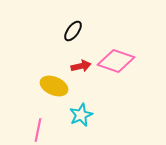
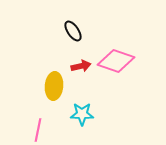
black ellipse: rotated 70 degrees counterclockwise
yellow ellipse: rotated 72 degrees clockwise
cyan star: moved 1 px right, 1 px up; rotated 25 degrees clockwise
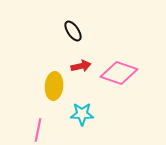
pink diamond: moved 3 px right, 12 px down
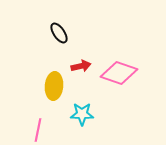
black ellipse: moved 14 px left, 2 px down
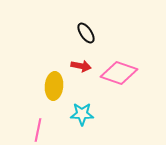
black ellipse: moved 27 px right
red arrow: rotated 24 degrees clockwise
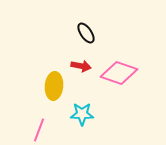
pink line: moved 1 px right; rotated 10 degrees clockwise
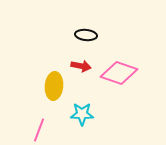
black ellipse: moved 2 px down; rotated 50 degrees counterclockwise
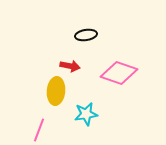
black ellipse: rotated 15 degrees counterclockwise
red arrow: moved 11 px left
yellow ellipse: moved 2 px right, 5 px down
cyan star: moved 4 px right; rotated 10 degrees counterclockwise
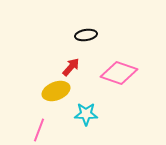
red arrow: moved 1 px right, 1 px down; rotated 60 degrees counterclockwise
yellow ellipse: rotated 64 degrees clockwise
cyan star: rotated 10 degrees clockwise
